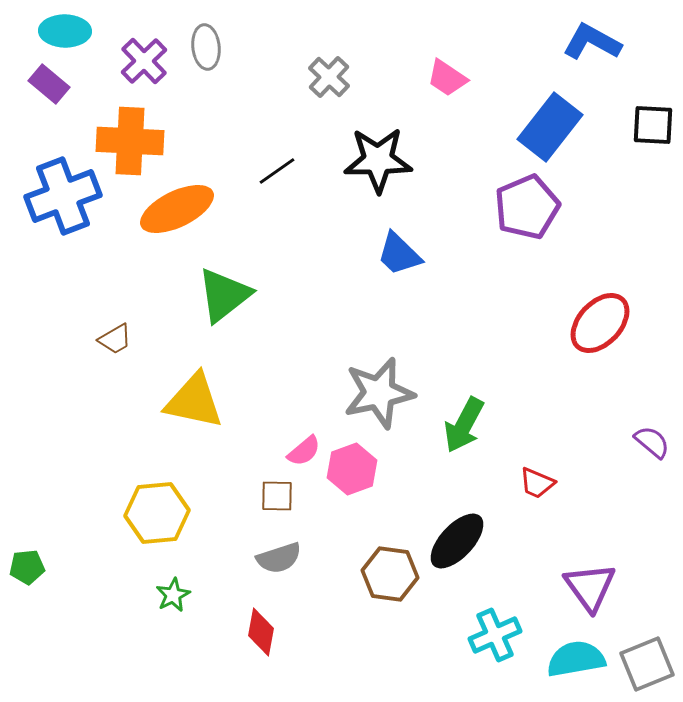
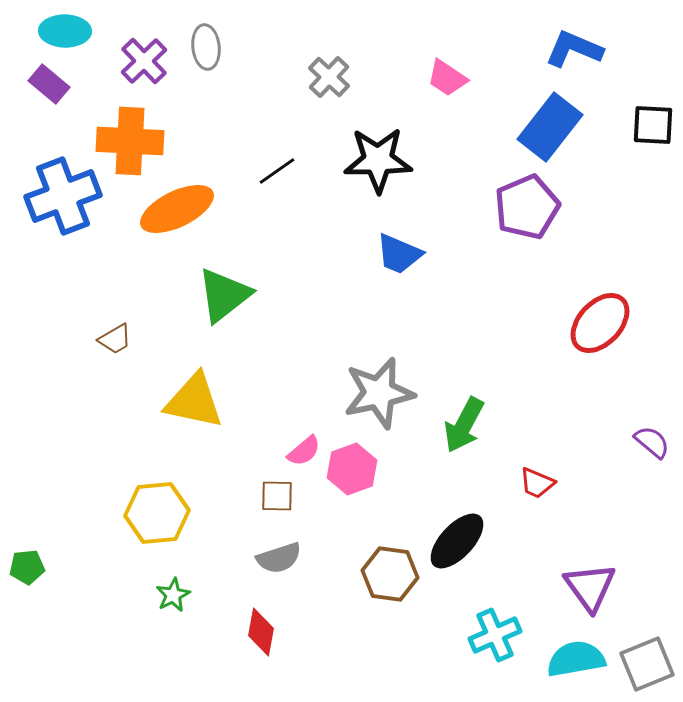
blue L-shape: moved 18 px left, 7 px down; rotated 6 degrees counterclockwise
blue trapezoid: rotated 21 degrees counterclockwise
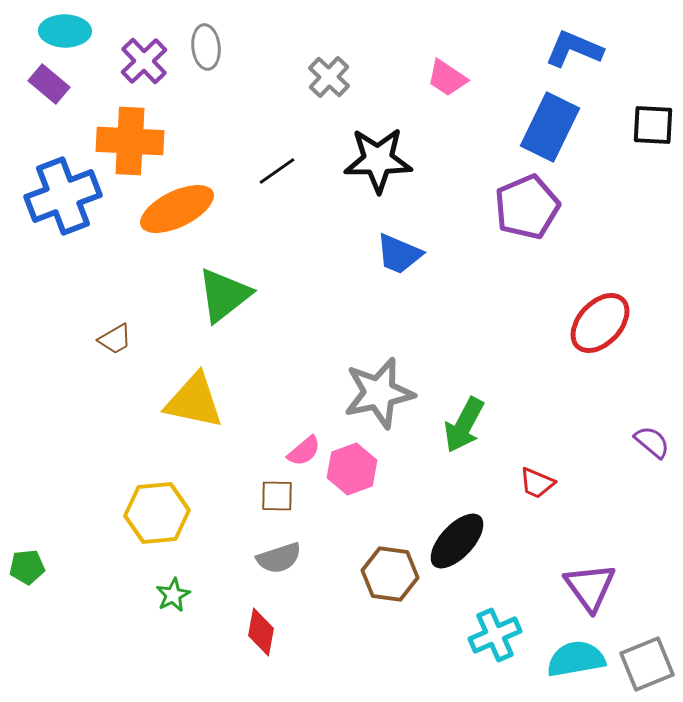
blue rectangle: rotated 12 degrees counterclockwise
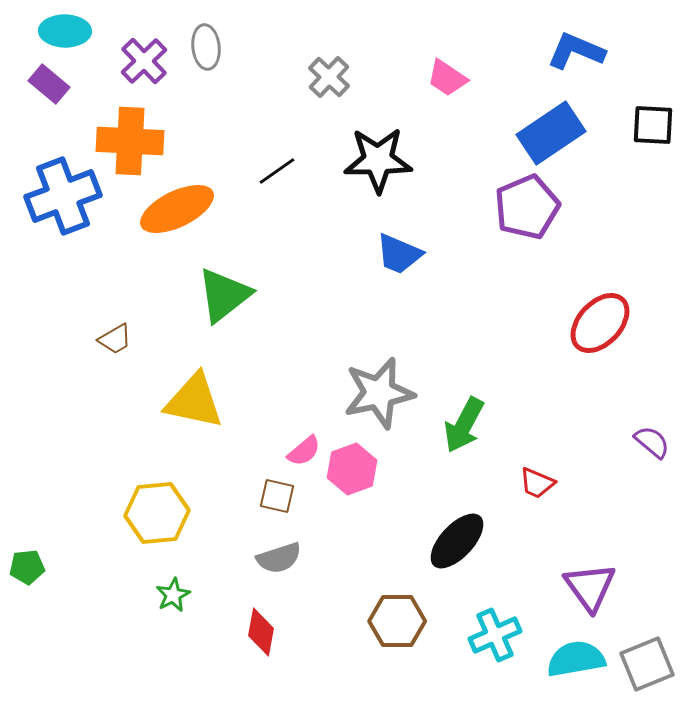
blue L-shape: moved 2 px right, 2 px down
blue rectangle: moved 1 px right, 6 px down; rotated 30 degrees clockwise
brown square: rotated 12 degrees clockwise
brown hexagon: moved 7 px right, 47 px down; rotated 8 degrees counterclockwise
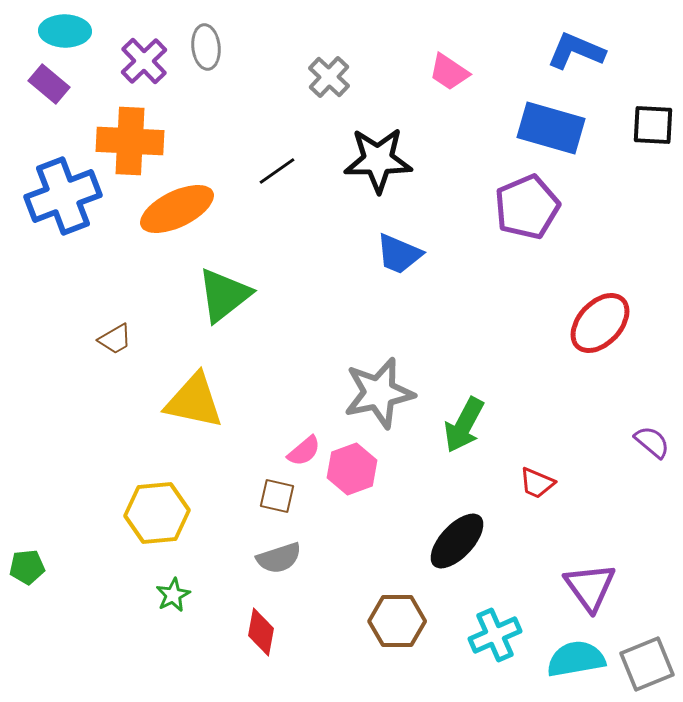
pink trapezoid: moved 2 px right, 6 px up
blue rectangle: moved 5 px up; rotated 50 degrees clockwise
